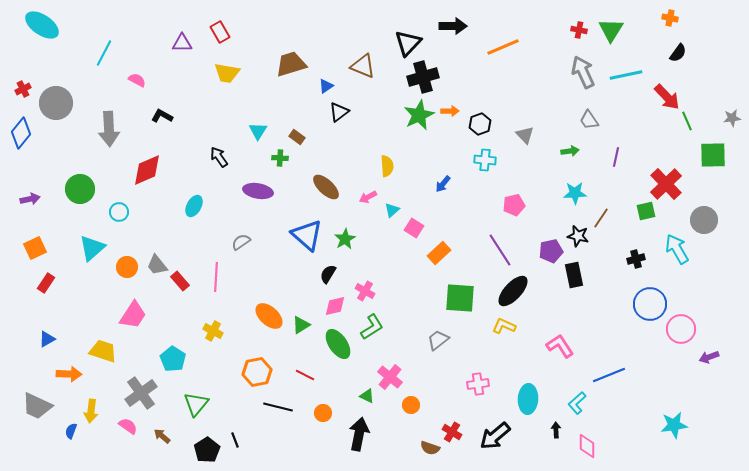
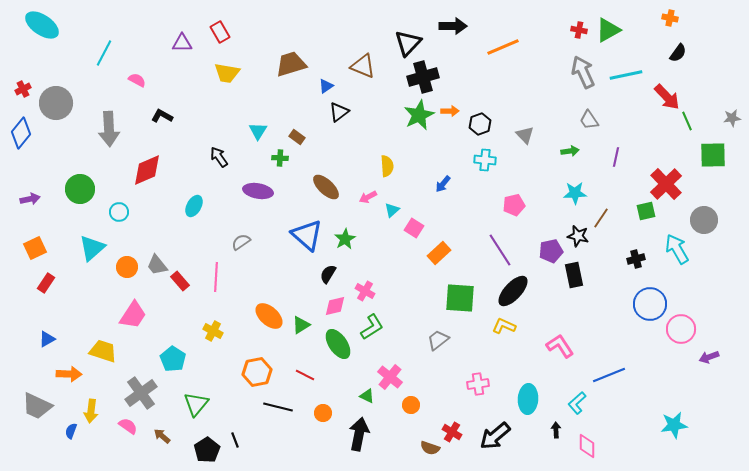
green triangle at (611, 30): moved 3 px left; rotated 28 degrees clockwise
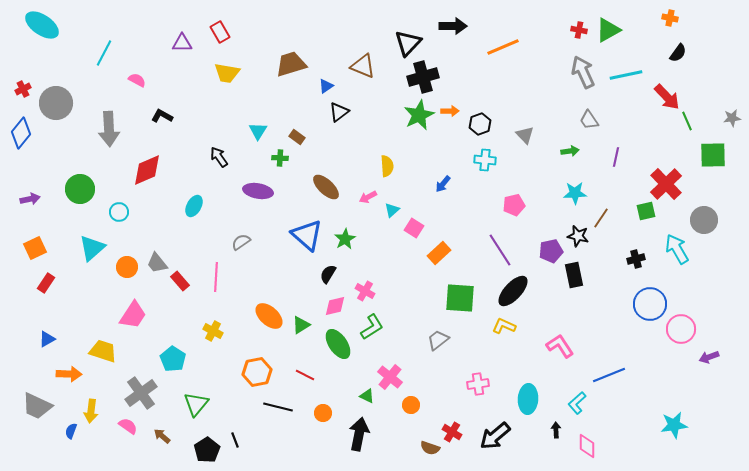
gray trapezoid at (157, 265): moved 2 px up
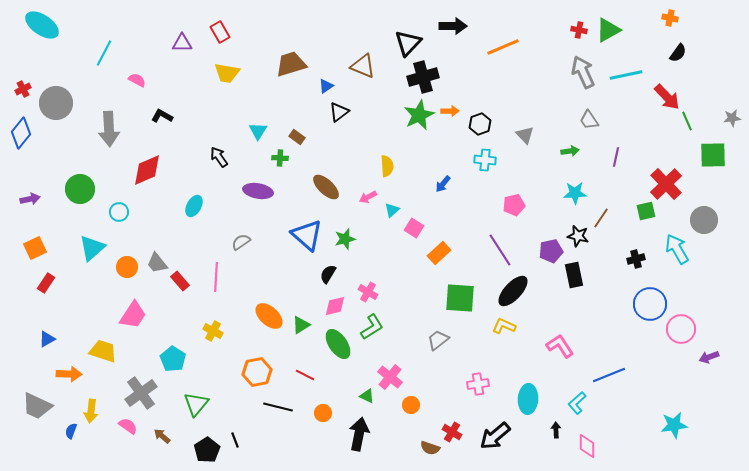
green star at (345, 239): rotated 15 degrees clockwise
pink cross at (365, 291): moved 3 px right, 1 px down
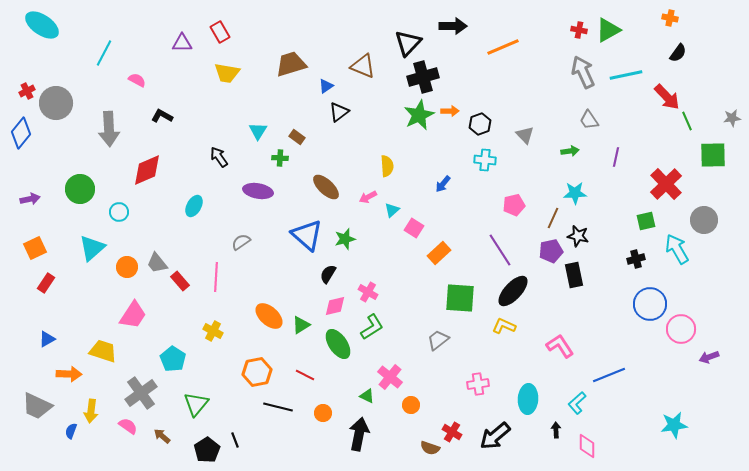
red cross at (23, 89): moved 4 px right, 2 px down
green square at (646, 211): moved 10 px down
brown line at (601, 218): moved 48 px left; rotated 10 degrees counterclockwise
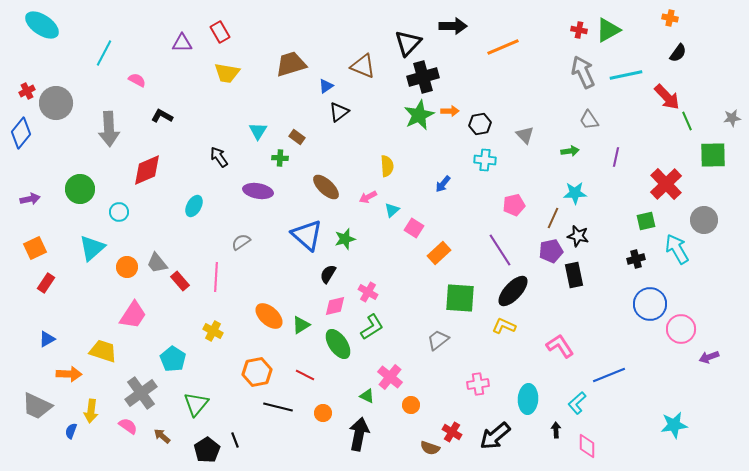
black hexagon at (480, 124): rotated 10 degrees clockwise
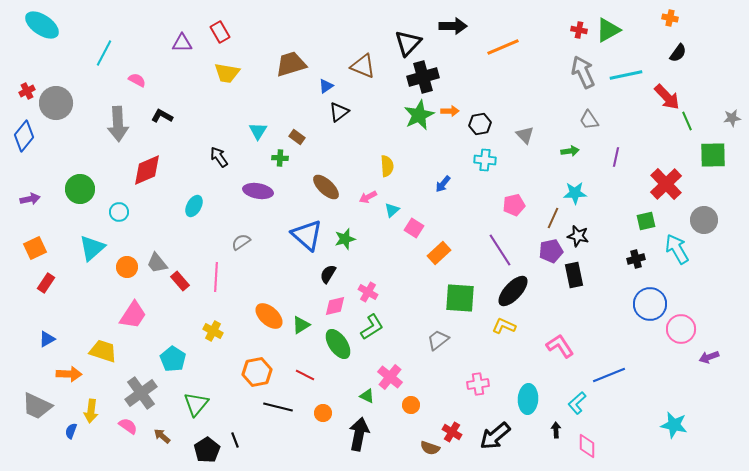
gray arrow at (109, 129): moved 9 px right, 5 px up
blue diamond at (21, 133): moved 3 px right, 3 px down
cyan star at (674, 425): rotated 20 degrees clockwise
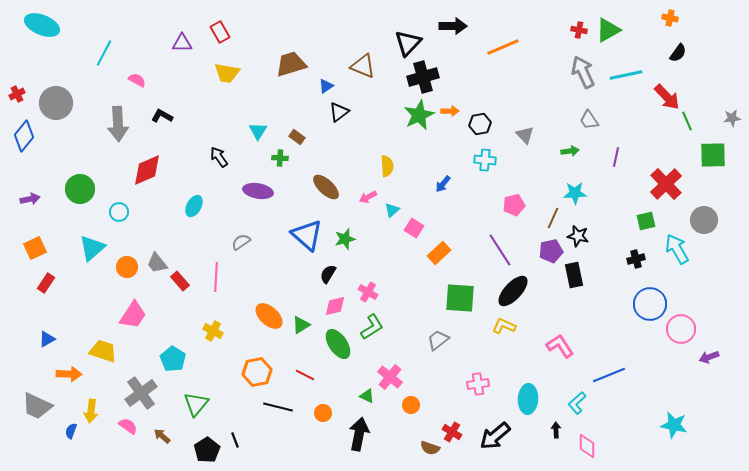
cyan ellipse at (42, 25): rotated 12 degrees counterclockwise
red cross at (27, 91): moved 10 px left, 3 px down
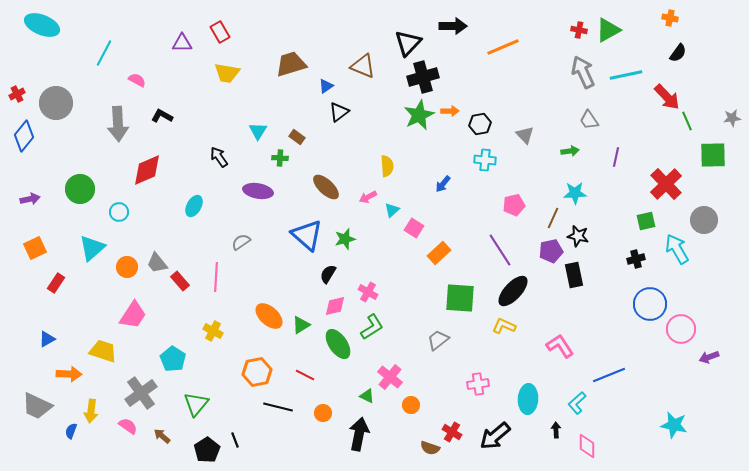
red rectangle at (46, 283): moved 10 px right
